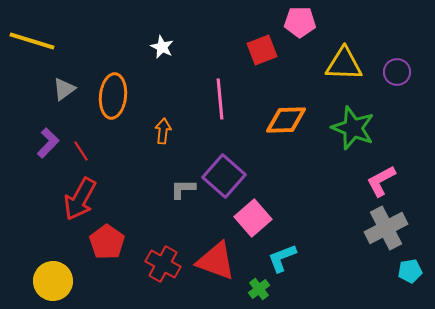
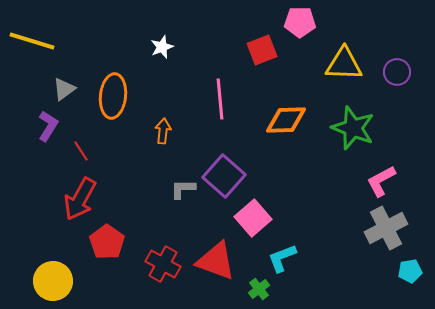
white star: rotated 25 degrees clockwise
purple L-shape: moved 17 px up; rotated 12 degrees counterclockwise
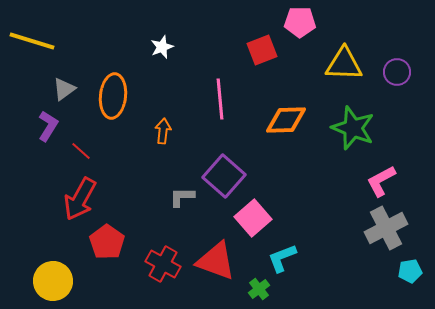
red line: rotated 15 degrees counterclockwise
gray L-shape: moved 1 px left, 8 px down
